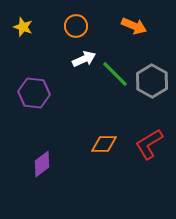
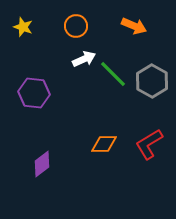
green line: moved 2 px left
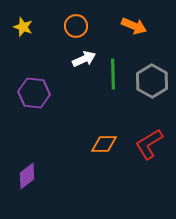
green line: rotated 44 degrees clockwise
purple diamond: moved 15 px left, 12 px down
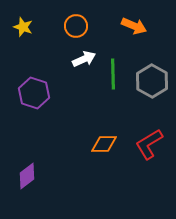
purple hexagon: rotated 12 degrees clockwise
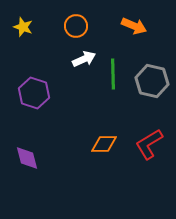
gray hexagon: rotated 16 degrees counterclockwise
purple diamond: moved 18 px up; rotated 68 degrees counterclockwise
